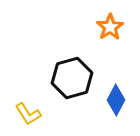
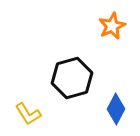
orange star: moved 2 px right, 1 px up; rotated 8 degrees clockwise
blue diamond: moved 9 px down
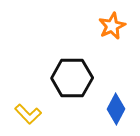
black hexagon: rotated 15 degrees clockwise
yellow L-shape: rotated 12 degrees counterclockwise
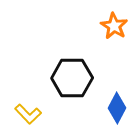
orange star: moved 2 px right; rotated 16 degrees counterclockwise
blue diamond: moved 1 px right, 1 px up
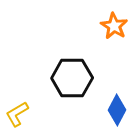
blue diamond: moved 2 px down
yellow L-shape: moved 11 px left; rotated 104 degrees clockwise
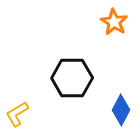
orange star: moved 4 px up
blue diamond: moved 4 px right
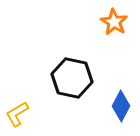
black hexagon: rotated 12 degrees clockwise
blue diamond: moved 4 px up
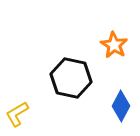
orange star: moved 23 px down
black hexagon: moved 1 px left
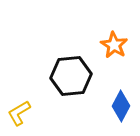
black hexagon: moved 2 px up; rotated 18 degrees counterclockwise
yellow L-shape: moved 2 px right, 1 px up
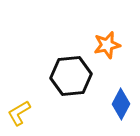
orange star: moved 7 px left; rotated 28 degrees clockwise
blue diamond: moved 2 px up
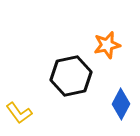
black hexagon: rotated 6 degrees counterclockwise
yellow L-shape: rotated 96 degrees counterclockwise
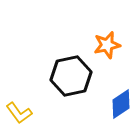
blue diamond: rotated 28 degrees clockwise
